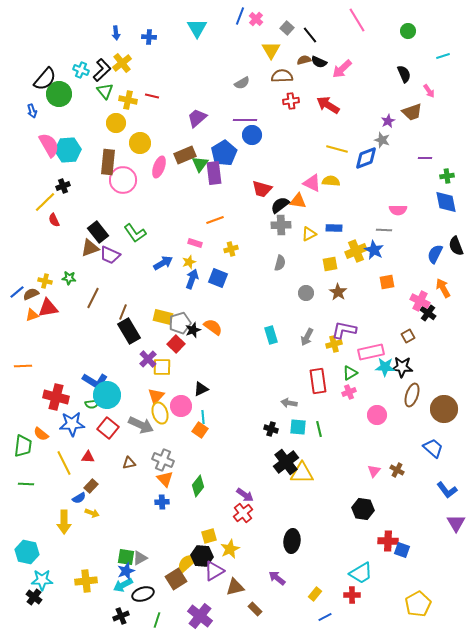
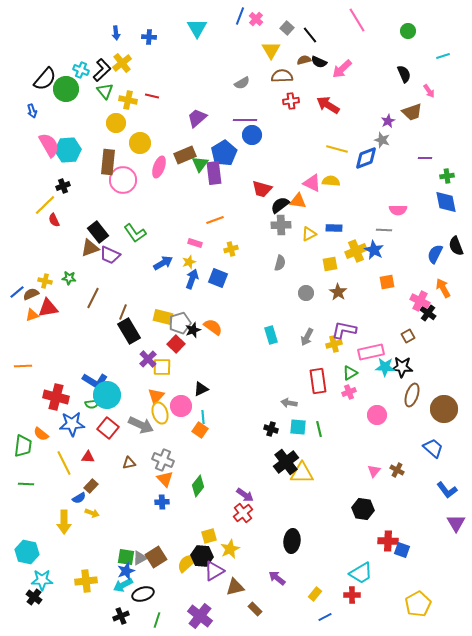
green circle at (59, 94): moved 7 px right, 5 px up
yellow line at (45, 202): moved 3 px down
brown square at (176, 579): moved 20 px left, 22 px up
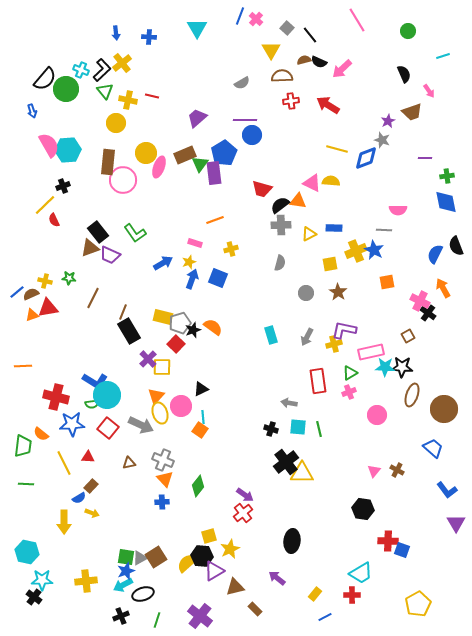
yellow circle at (140, 143): moved 6 px right, 10 px down
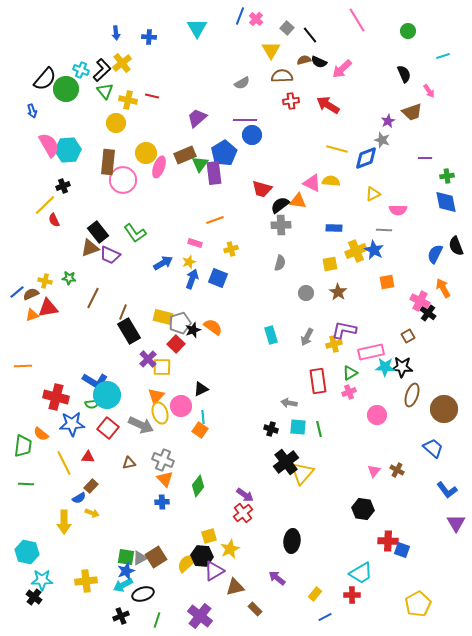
yellow triangle at (309, 234): moved 64 px right, 40 px up
yellow triangle at (302, 473): rotated 50 degrees counterclockwise
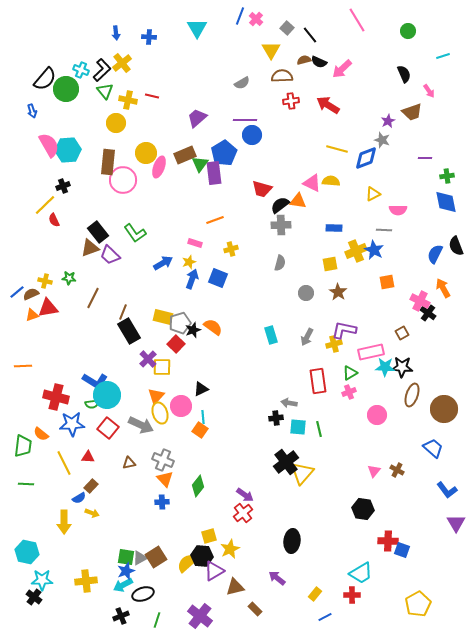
purple trapezoid at (110, 255): rotated 20 degrees clockwise
brown square at (408, 336): moved 6 px left, 3 px up
black cross at (271, 429): moved 5 px right, 11 px up; rotated 24 degrees counterclockwise
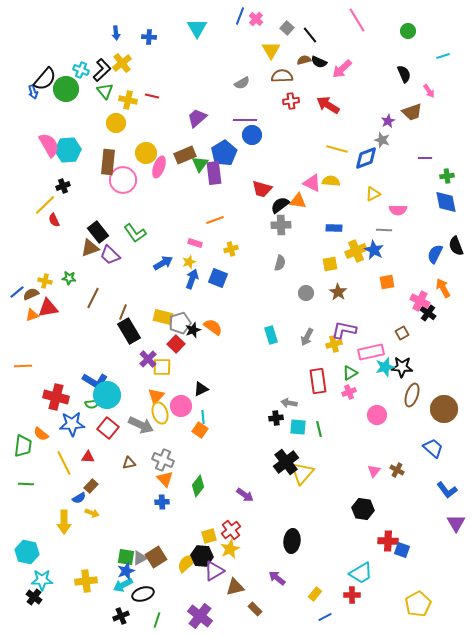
blue arrow at (32, 111): moved 1 px right, 19 px up
cyan star at (385, 367): rotated 18 degrees counterclockwise
red cross at (243, 513): moved 12 px left, 17 px down
